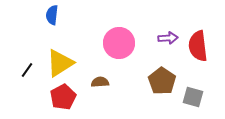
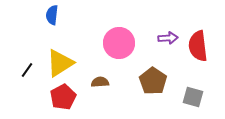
brown pentagon: moved 9 px left
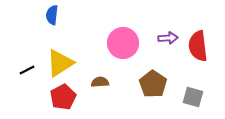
pink circle: moved 4 px right
black line: rotated 28 degrees clockwise
brown pentagon: moved 3 px down
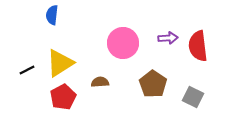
gray square: rotated 10 degrees clockwise
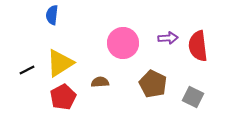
brown pentagon: rotated 8 degrees counterclockwise
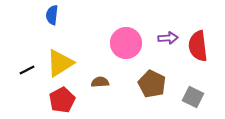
pink circle: moved 3 px right
brown pentagon: moved 1 px left
red pentagon: moved 1 px left, 3 px down
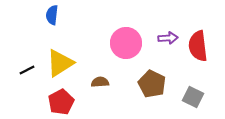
red pentagon: moved 1 px left, 2 px down
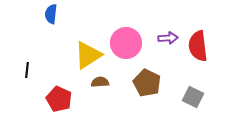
blue semicircle: moved 1 px left, 1 px up
yellow triangle: moved 28 px right, 8 px up
black line: rotated 56 degrees counterclockwise
brown pentagon: moved 5 px left, 1 px up
red pentagon: moved 2 px left, 3 px up; rotated 20 degrees counterclockwise
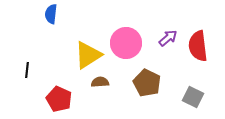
purple arrow: rotated 36 degrees counterclockwise
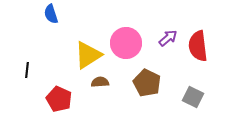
blue semicircle: rotated 24 degrees counterclockwise
